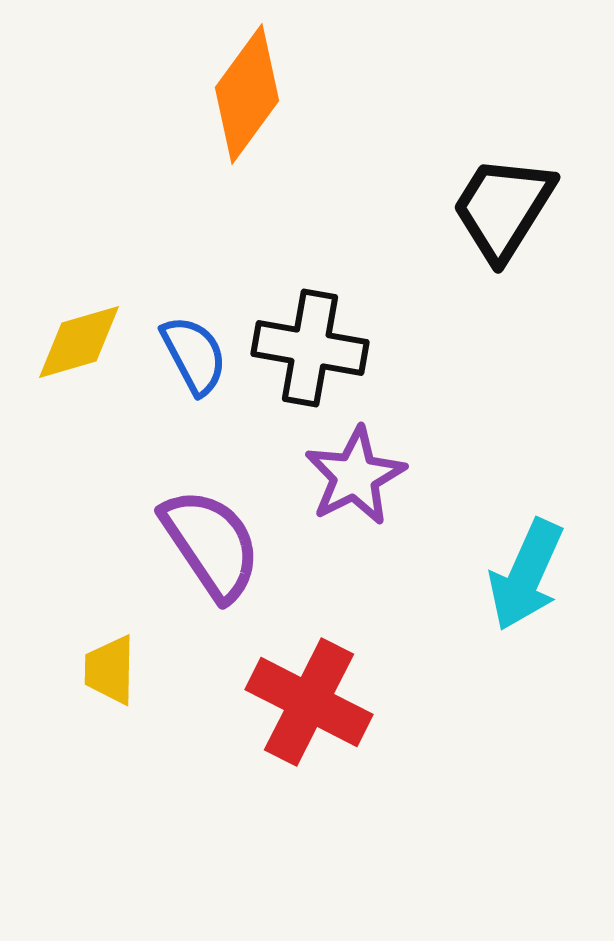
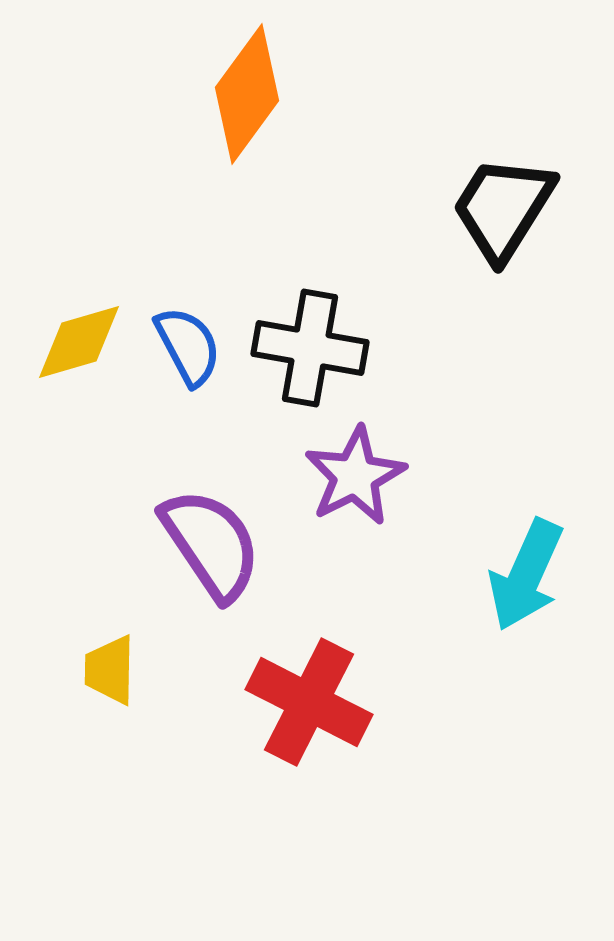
blue semicircle: moved 6 px left, 9 px up
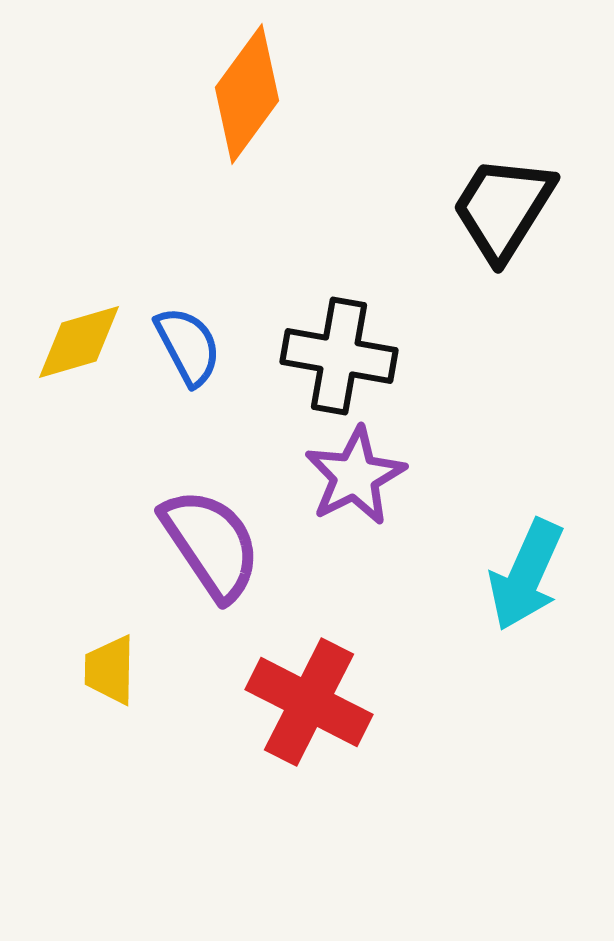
black cross: moved 29 px right, 8 px down
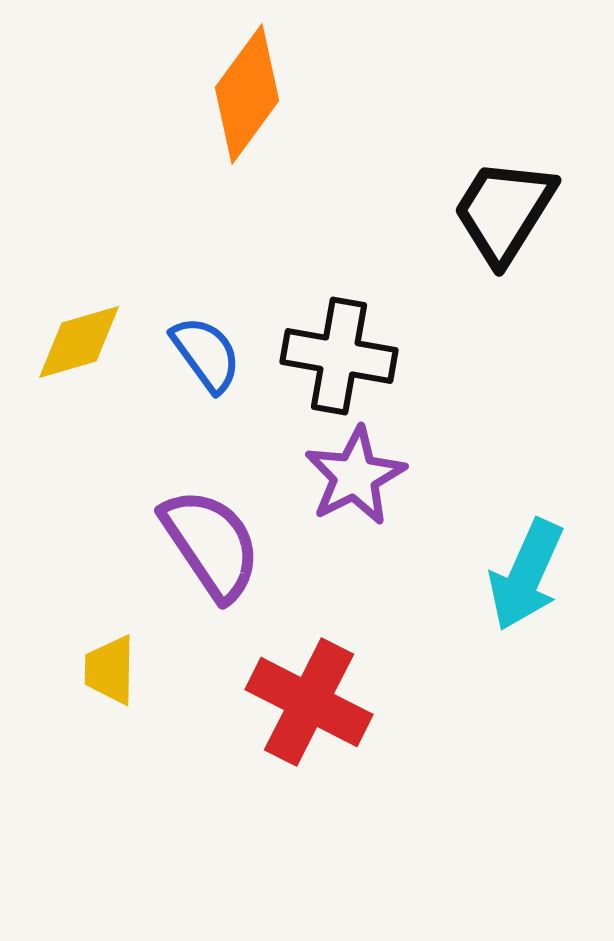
black trapezoid: moved 1 px right, 3 px down
blue semicircle: moved 18 px right, 8 px down; rotated 8 degrees counterclockwise
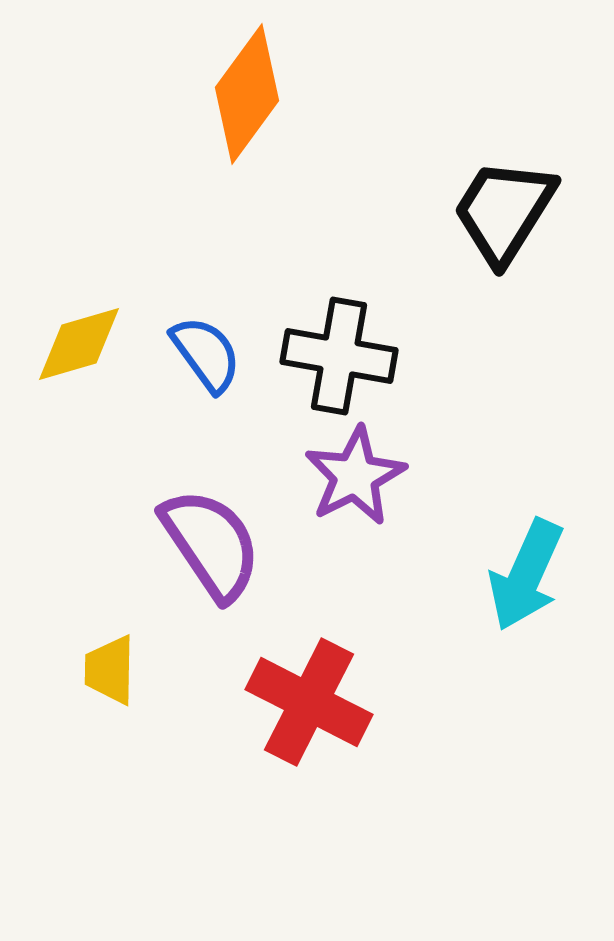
yellow diamond: moved 2 px down
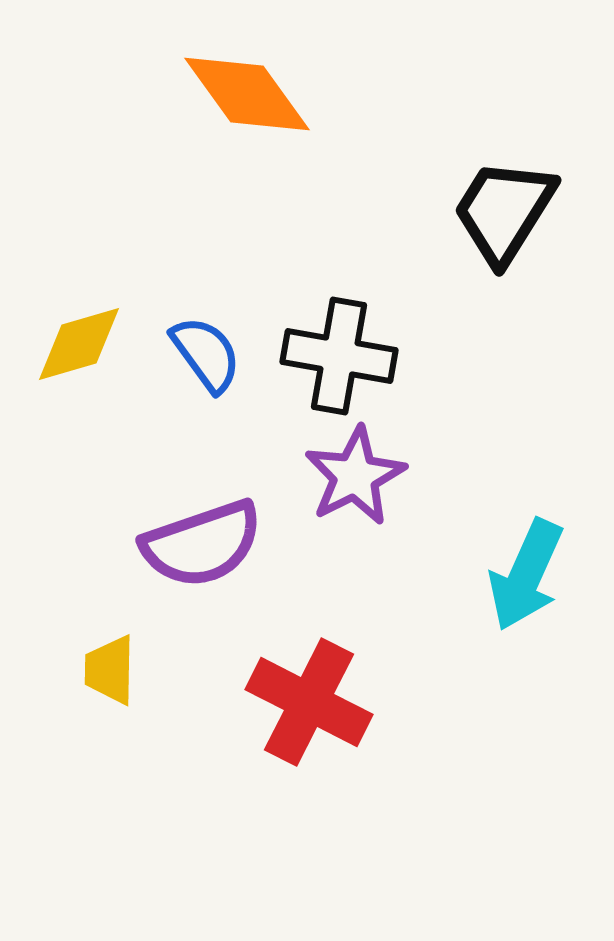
orange diamond: rotated 72 degrees counterclockwise
purple semicircle: moved 9 px left; rotated 105 degrees clockwise
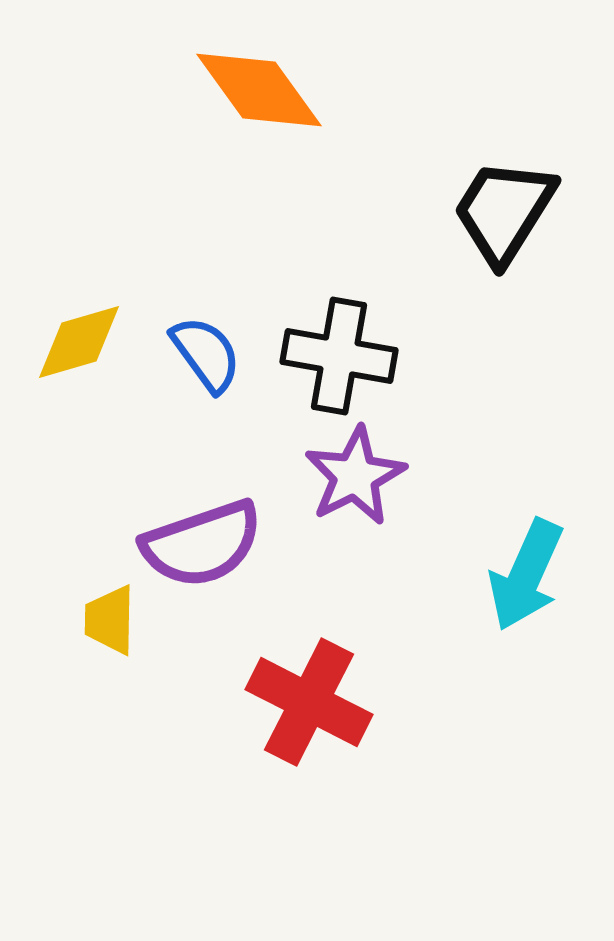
orange diamond: moved 12 px right, 4 px up
yellow diamond: moved 2 px up
yellow trapezoid: moved 50 px up
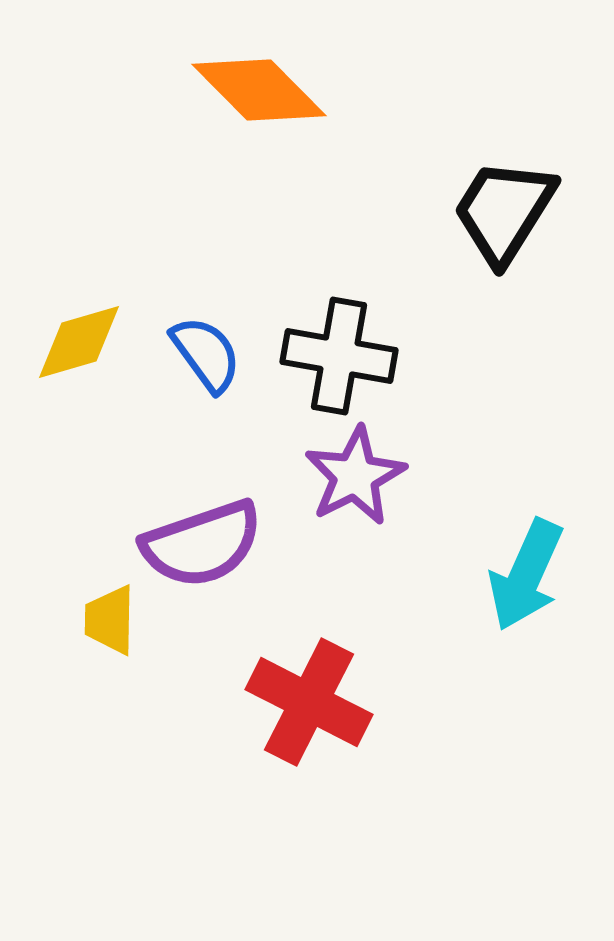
orange diamond: rotated 9 degrees counterclockwise
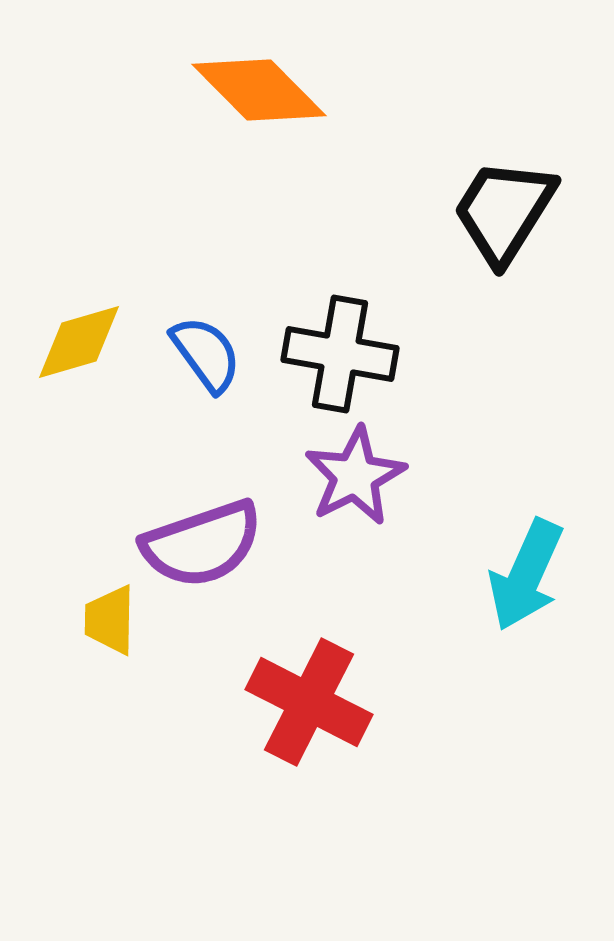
black cross: moved 1 px right, 2 px up
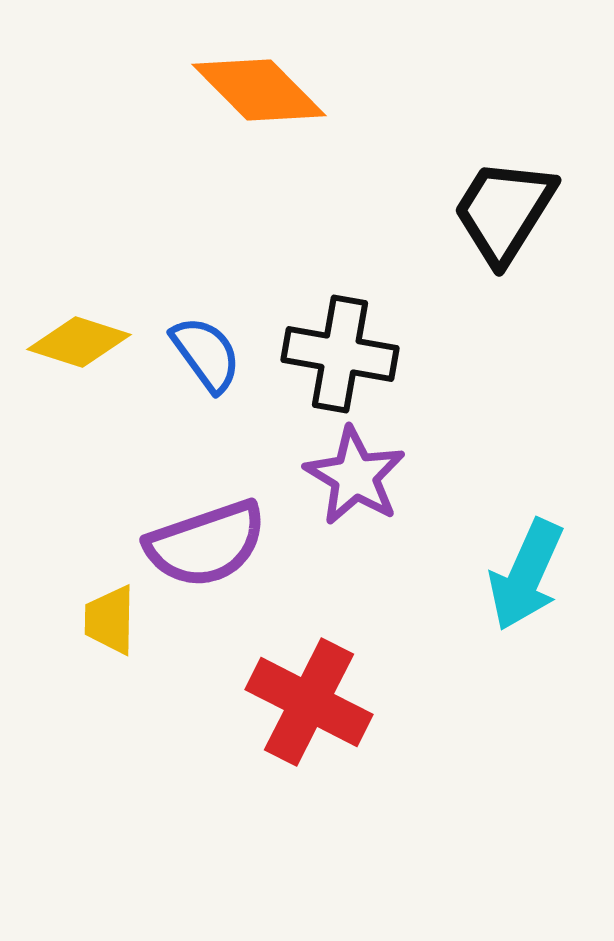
yellow diamond: rotated 34 degrees clockwise
purple star: rotated 14 degrees counterclockwise
purple semicircle: moved 4 px right
